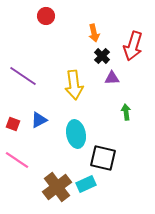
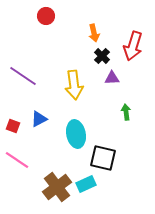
blue triangle: moved 1 px up
red square: moved 2 px down
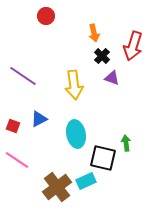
purple triangle: rotated 21 degrees clockwise
green arrow: moved 31 px down
cyan rectangle: moved 3 px up
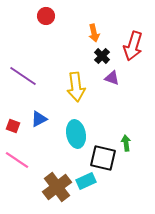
yellow arrow: moved 2 px right, 2 px down
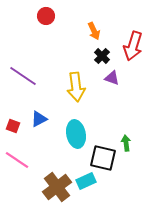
orange arrow: moved 2 px up; rotated 12 degrees counterclockwise
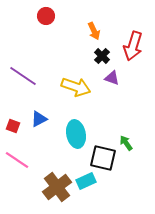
yellow arrow: rotated 64 degrees counterclockwise
green arrow: rotated 28 degrees counterclockwise
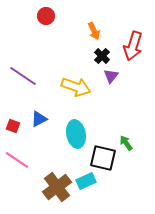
purple triangle: moved 1 px left, 2 px up; rotated 49 degrees clockwise
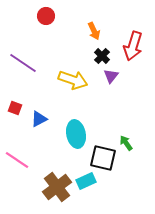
purple line: moved 13 px up
yellow arrow: moved 3 px left, 7 px up
red square: moved 2 px right, 18 px up
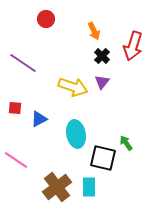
red circle: moved 3 px down
purple triangle: moved 9 px left, 6 px down
yellow arrow: moved 7 px down
red square: rotated 16 degrees counterclockwise
pink line: moved 1 px left
cyan rectangle: moved 3 px right, 6 px down; rotated 66 degrees counterclockwise
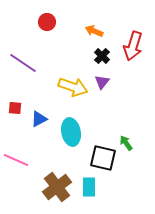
red circle: moved 1 px right, 3 px down
orange arrow: rotated 138 degrees clockwise
cyan ellipse: moved 5 px left, 2 px up
pink line: rotated 10 degrees counterclockwise
